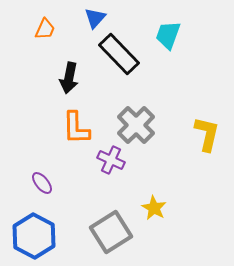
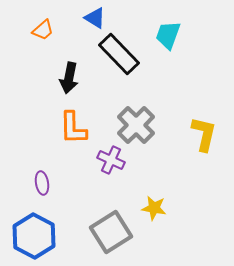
blue triangle: rotated 40 degrees counterclockwise
orange trapezoid: moved 2 px left, 1 px down; rotated 25 degrees clockwise
orange L-shape: moved 3 px left
yellow L-shape: moved 3 px left
purple ellipse: rotated 30 degrees clockwise
yellow star: rotated 20 degrees counterclockwise
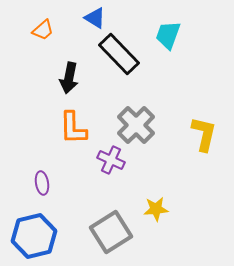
yellow star: moved 2 px right, 1 px down; rotated 15 degrees counterclockwise
blue hexagon: rotated 18 degrees clockwise
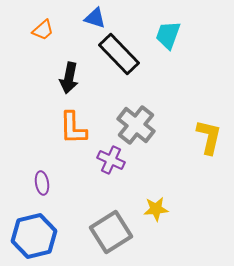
blue triangle: rotated 15 degrees counterclockwise
gray cross: rotated 6 degrees counterclockwise
yellow L-shape: moved 5 px right, 3 px down
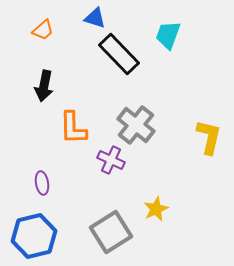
black arrow: moved 25 px left, 8 px down
yellow star: rotated 20 degrees counterclockwise
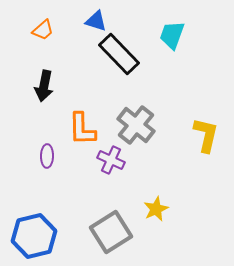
blue triangle: moved 1 px right, 3 px down
cyan trapezoid: moved 4 px right
orange L-shape: moved 9 px right, 1 px down
yellow L-shape: moved 3 px left, 2 px up
purple ellipse: moved 5 px right, 27 px up; rotated 10 degrees clockwise
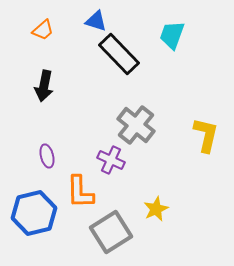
orange L-shape: moved 2 px left, 63 px down
purple ellipse: rotated 15 degrees counterclockwise
blue hexagon: moved 23 px up
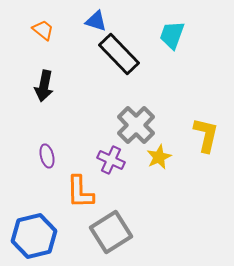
orange trapezoid: rotated 100 degrees counterclockwise
gray cross: rotated 6 degrees clockwise
yellow star: moved 3 px right, 52 px up
blue hexagon: moved 23 px down
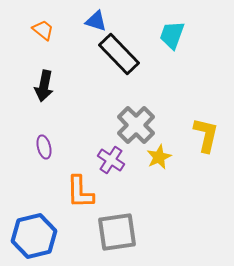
purple ellipse: moved 3 px left, 9 px up
purple cross: rotated 8 degrees clockwise
gray square: moved 6 px right; rotated 24 degrees clockwise
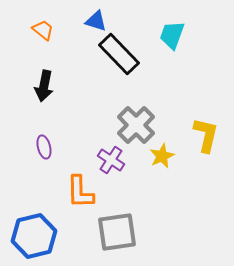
yellow star: moved 3 px right, 1 px up
